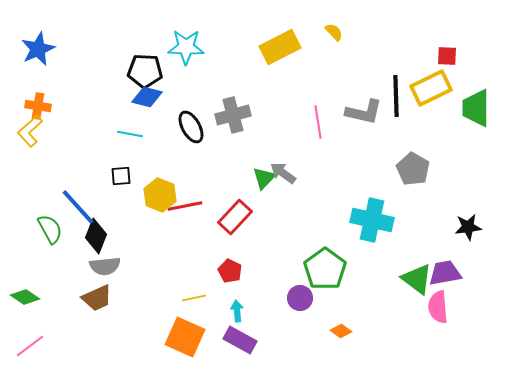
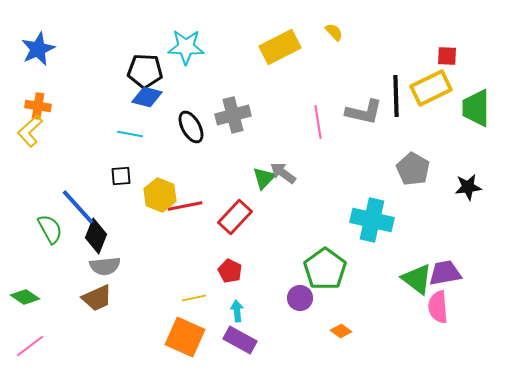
black star at (468, 227): moved 40 px up
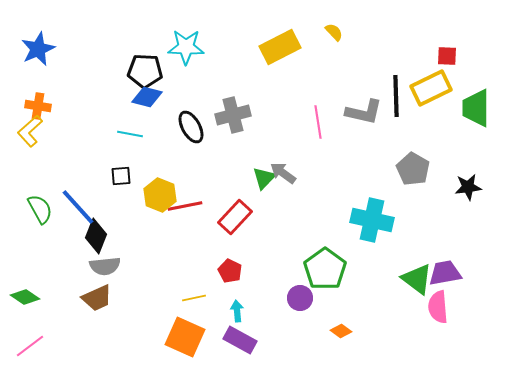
green semicircle at (50, 229): moved 10 px left, 20 px up
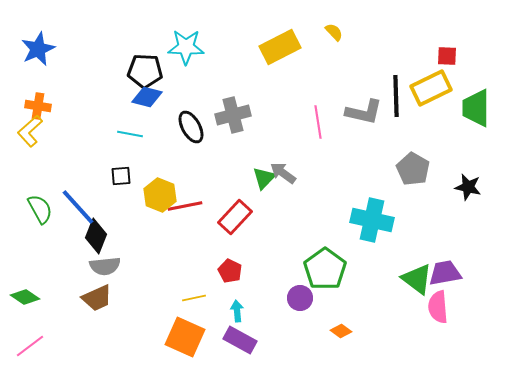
black star at (468, 187): rotated 20 degrees clockwise
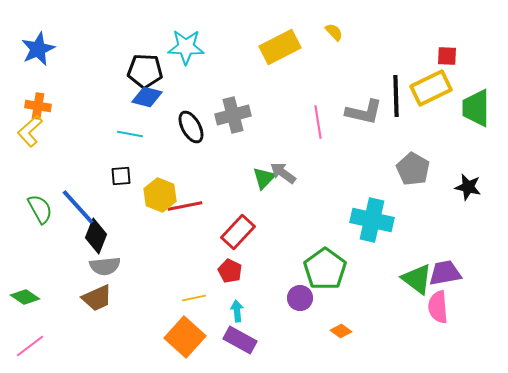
red rectangle at (235, 217): moved 3 px right, 15 px down
orange square at (185, 337): rotated 18 degrees clockwise
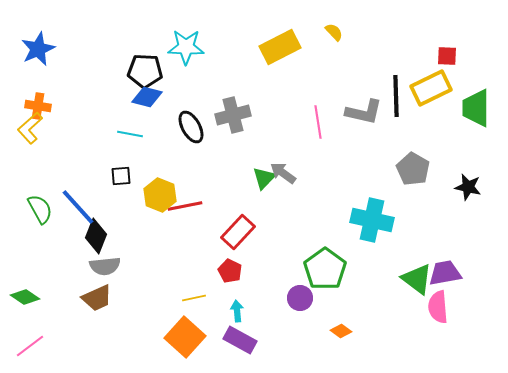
yellow L-shape at (30, 131): moved 3 px up
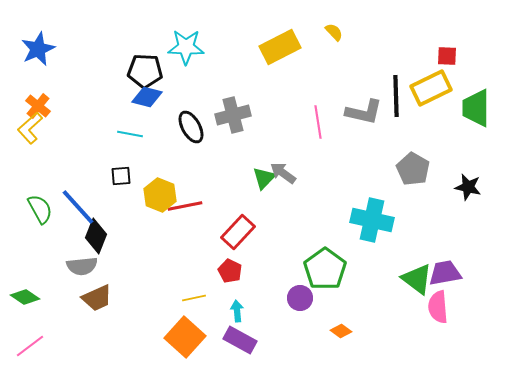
orange cross at (38, 106): rotated 30 degrees clockwise
gray semicircle at (105, 266): moved 23 px left
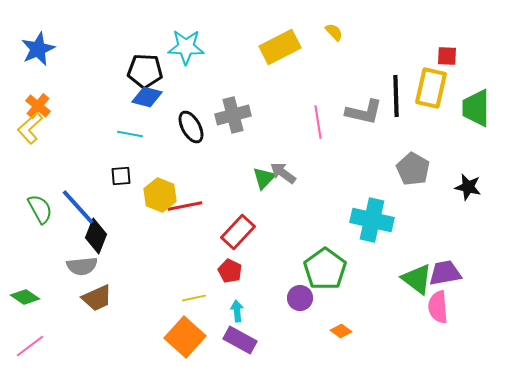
yellow rectangle at (431, 88): rotated 51 degrees counterclockwise
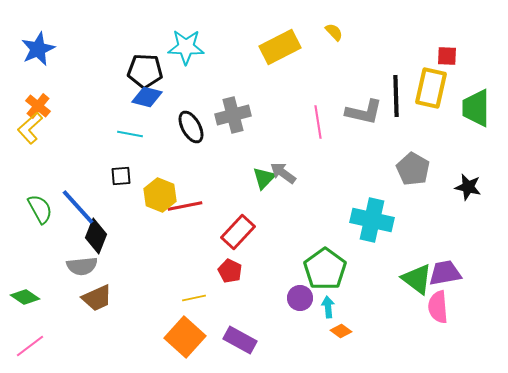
cyan arrow at (237, 311): moved 91 px right, 4 px up
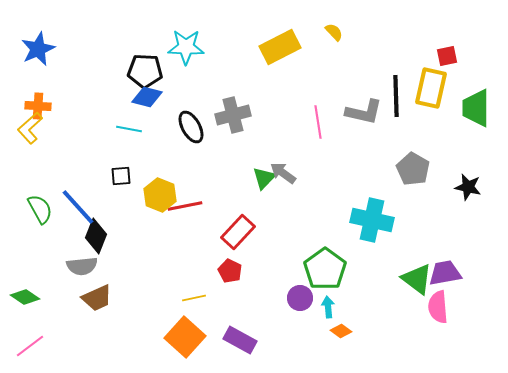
red square at (447, 56): rotated 15 degrees counterclockwise
orange cross at (38, 106): rotated 35 degrees counterclockwise
cyan line at (130, 134): moved 1 px left, 5 px up
